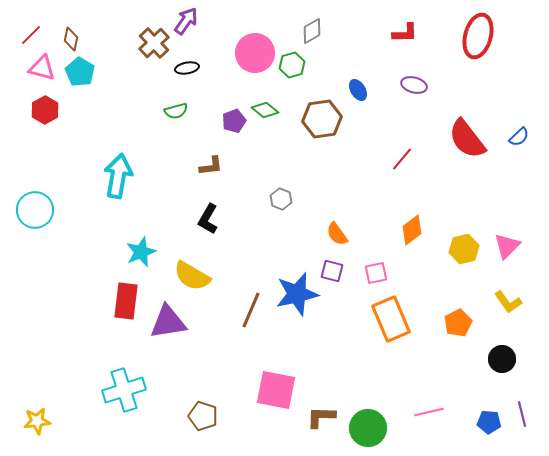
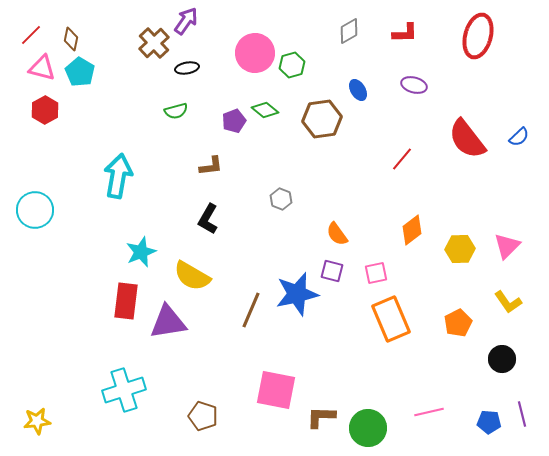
gray diamond at (312, 31): moved 37 px right
yellow hexagon at (464, 249): moved 4 px left; rotated 12 degrees clockwise
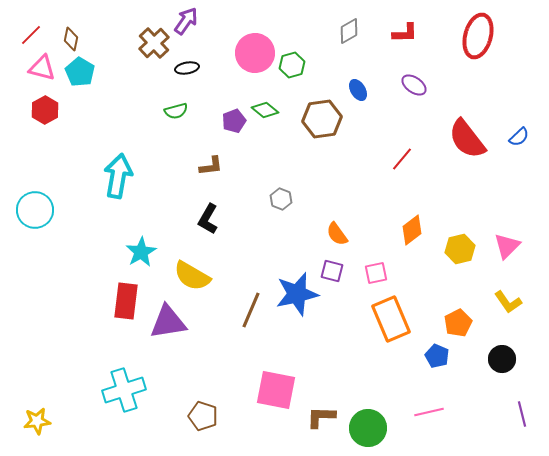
purple ellipse at (414, 85): rotated 20 degrees clockwise
yellow hexagon at (460, 249): rotated 12 degrees counterclockwise
cyan star at (141, 252): rotated 8 degrees counterclockwise
blue pentagon at (489, 422): moved 52 px left, 66 px up; rotated 20 degrees clockwise
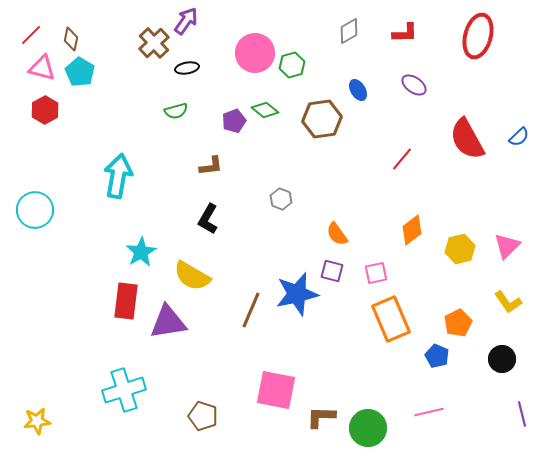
red semicircle at (467, 139): rotated 9 degrees clockwise
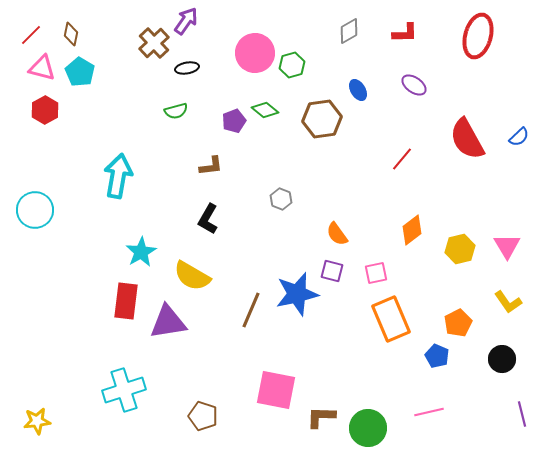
brown diamond at (71, 39): moved 5 px up
pink triangle at (507, 246): rotated 16 degrees counterclockwise
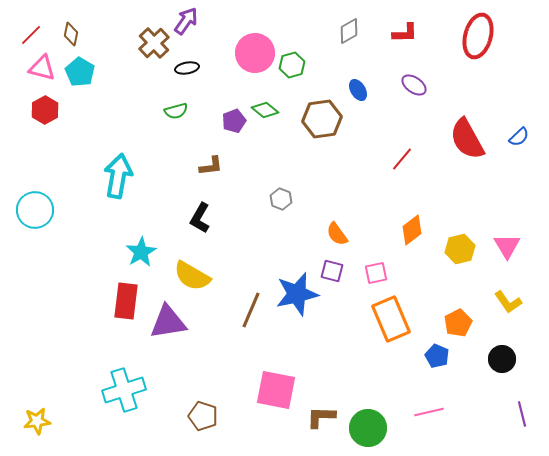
black L-shape at (208, 219): moved 8 px left, 1 px up
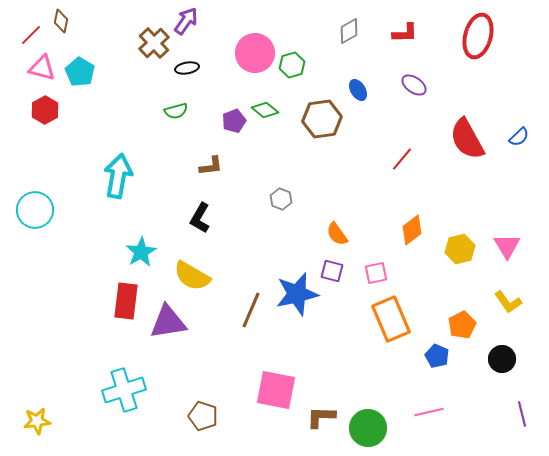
brown diamond at (71, 34): moved 10 px left, 13 px up
orange pentagon at (458, 323): moved 4 px right, 2 px down
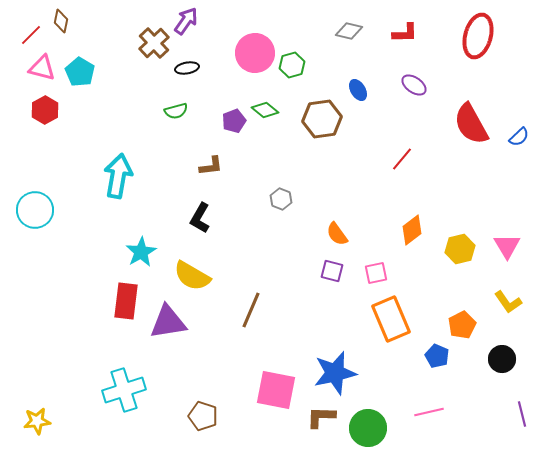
gray diamond at (349, 31): rotated 44 degrees clockwise
red semicircle at (467, 139): moved 4 px right, 15 px up
blue star at (297, 294): moved 38 px right, 79 px down
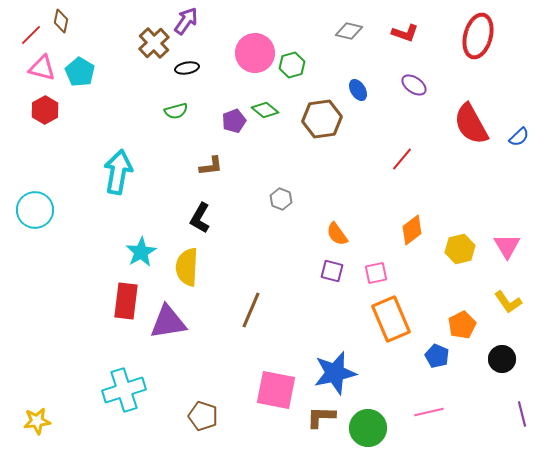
red L-shape at (405, 33): rotated 20 degrees clockwise
cyan arrow at (118, 176): moved 4 px up
yellow semicircle at (192, 276): moved 5 px left, 9 px up; rotated 63 degrees clockwise
